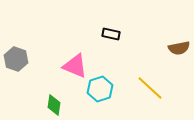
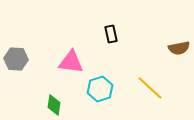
black rectangle: rotated 66 degrees clockwise
gray hexagon: rotated 15 degrees counterclockwise
pink triangle: moved 4 px left, 4 px up; rotated 16 degrees counterclockwise
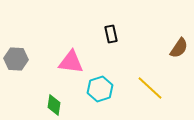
brown semicircle: rotated 45 degrees counterclockwise
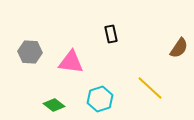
gray hexagon: moved 14 px right, 7 px up
cyan hexagon: moved 10 px down
green diamond: rotated 60 degrees counterclockwise
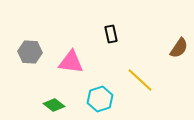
yellow line: moved 10 px left, 8 px up
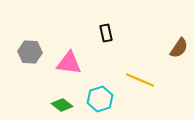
black rectangle: moved 5 px left, 1 px up
pink triangle: moved 2 px left, 1 px down
yellow line: rotated 20 degrees counterclockwise
green diamond: moved 8 px right
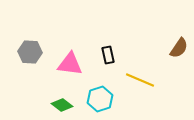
black rectangle: moved 2 px right, 22 px down
pink triangle: moved 1 px right, 1 px down
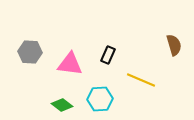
brown semicircle: moved 5 px left, 3 px up; rotated 50 degrees counterclockwise
black rectangle: rotated 36 degrees clockwise
yellow line: moved 1 px right
cyan hexagon: rotated 15 degrees clockwise
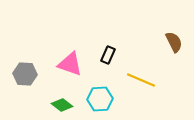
brown semicircle: moved 3 px up; rotated 10 degrees counterclockwise
gray hexagon: moved 5 px left, 22 px down
pink triangle: rotated 12 degrees clockwise
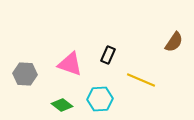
brown semicircle: rotated 60 degrees clockwise
